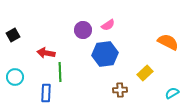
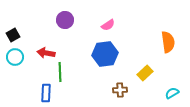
purple circle: moved 18 px left, 10 px up
orange semicircle: rotated 55 degrees clockwise
cyan circle: moved 20 px up
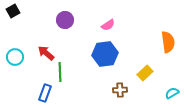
black square: moved 24 px up
red arrow: rotated 30 degrees clockwise
blue rectangle: moved 1 px left; rotated 18 degrees clockwise
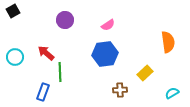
blue rectangle: moved 2 px left, 1 px up
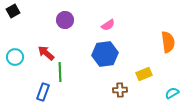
yellow rectangle: moved 1 px left, 1 px down; rotated 21 degrees clockwise
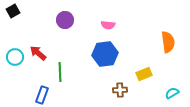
pink semicircle: rotated 40 degrees clockwise
red arrow: moved 8 px left
blue rectangle: moved 1 px left, 3 px down
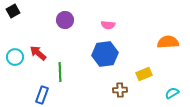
orange semicircle: rotated 85 degrees counterclockwise
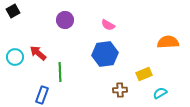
pink semicircle: rotated 24 degrees clockwise
cyan semicircle: moved 12 px left
